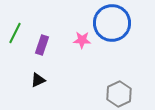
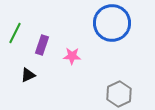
pink star: moved 10 px left, 16 px down
black triangle: moved 10 px left, 5 px up
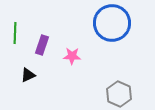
green line: rotated 25 degrees counterclockwise
gray hexagon: rotated 10 degrees counterclockwise
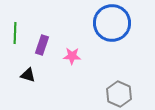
black triangle: rotated 42 degrees clockwise
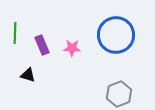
blue circle: moved 4 px right, 12 px down
purple rectangle: rotated 42 degrees counterclockwise
pink star: moved 8 px up
gray hexagon: rotated 15 degrees clockwise
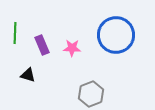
gray hexagon: moved 28 px left
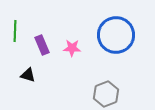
green line: moved 2 px up
gray hexagon: moved 15 px right
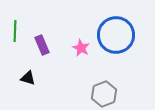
pink star: moved 9 px right; rotated 24 degrees clockwise
black triangle: moved 3 px down
gray hexagon: moved 2 px left
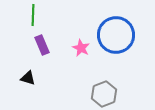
green line: moved 18 px right, 16 px up
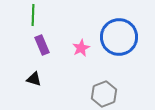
blue circle: moved 3 px right, 2 px down
pink star: rotated 18 degrees clockwise
black triangle: moved 6 px right, 1 px down
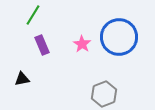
green line: rotated 30 degrees clockwise
pink star: moved 1 px right, 4 px up; rotated 12 degrees counterclockwise
black triangle: moved 12 px left; rotated 28 degrees counterclockwise
